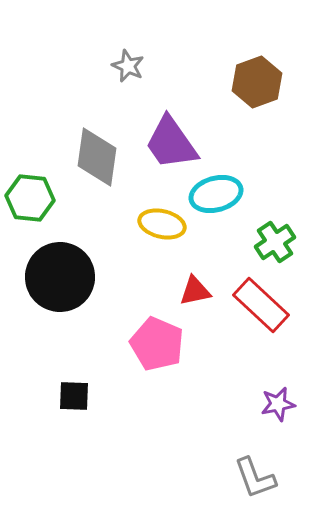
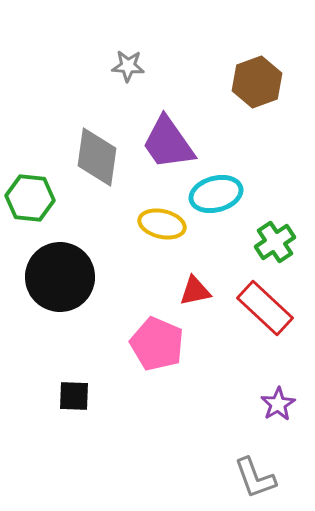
gray star: rotated 20 degrees counterclockwise
purple trapezoid: moved 3 px left
red rectangle: moved 4 px right, 3 px down
purple star: rotated 20 degrees counterclockwise
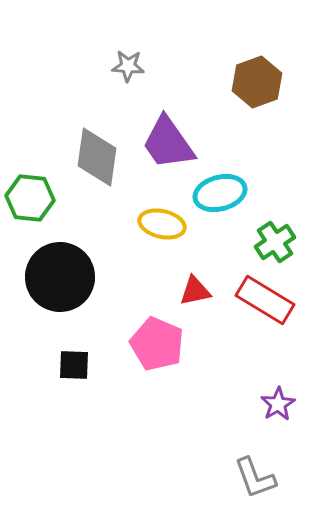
cyan ellipse: moved 4 px right, 1 px up
red rectangle: moved 8 px up; rotated 12 degrees counterclockwise
black square: moved 31 px up
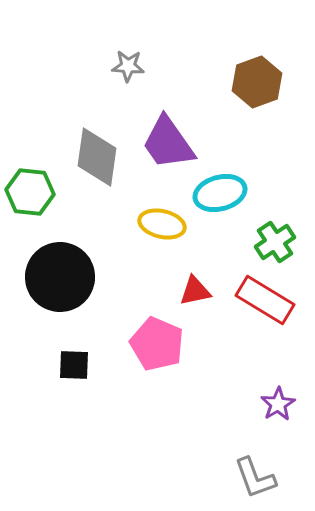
green hexagon: moved 6 px up
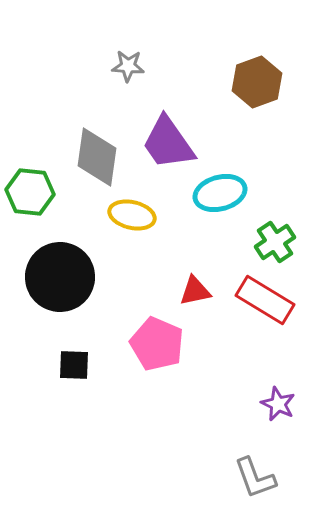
yellow ellipse: moved 30 px left, 9 px up
purple star: rotated 16 degrees counterclockwise
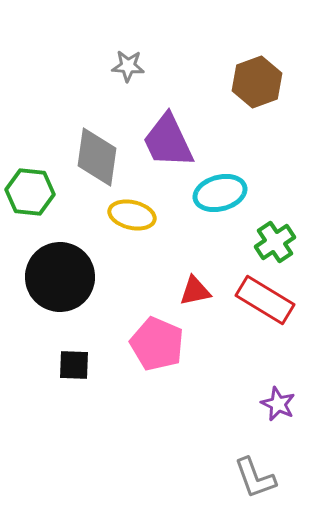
purple trapezoid: moved 2 px up; rotated 10 degrees clockwise
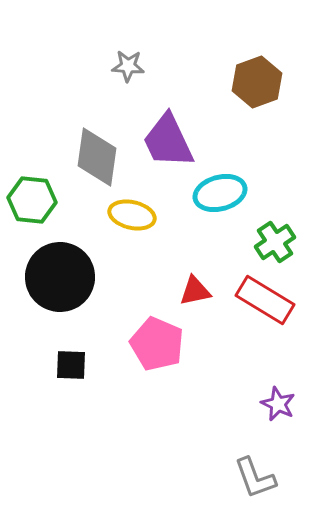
green hexagon: moved 2 px right, 8 px down
black square: moved 3 px left
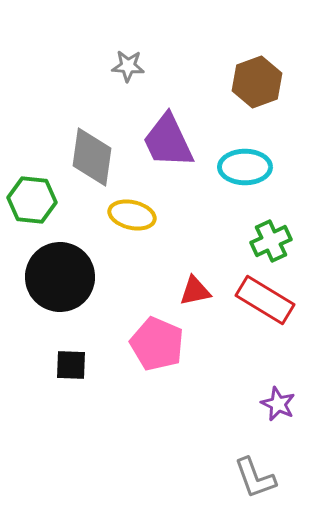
gray diamond: moved 5 px left
cyan ellipse: moved 25 px right, 26 px up; rotated 15 degrees clockwise
green cross: moved 4 px left, 1 px up; rotated 9 degrees clockwise
